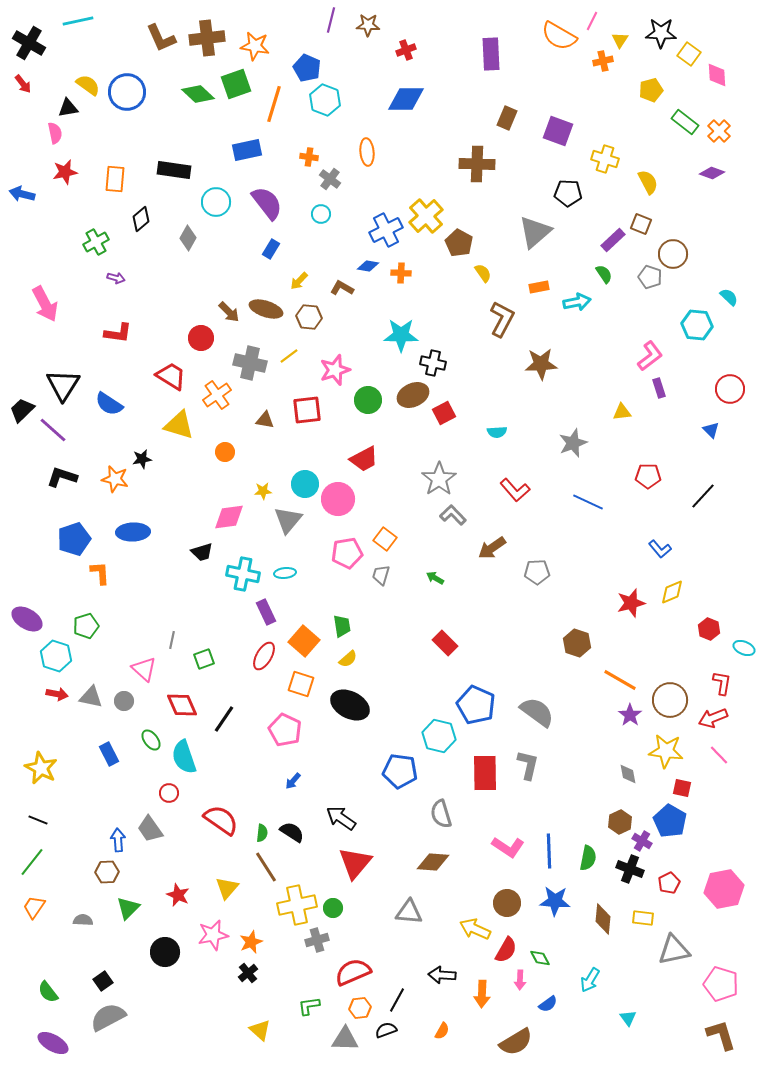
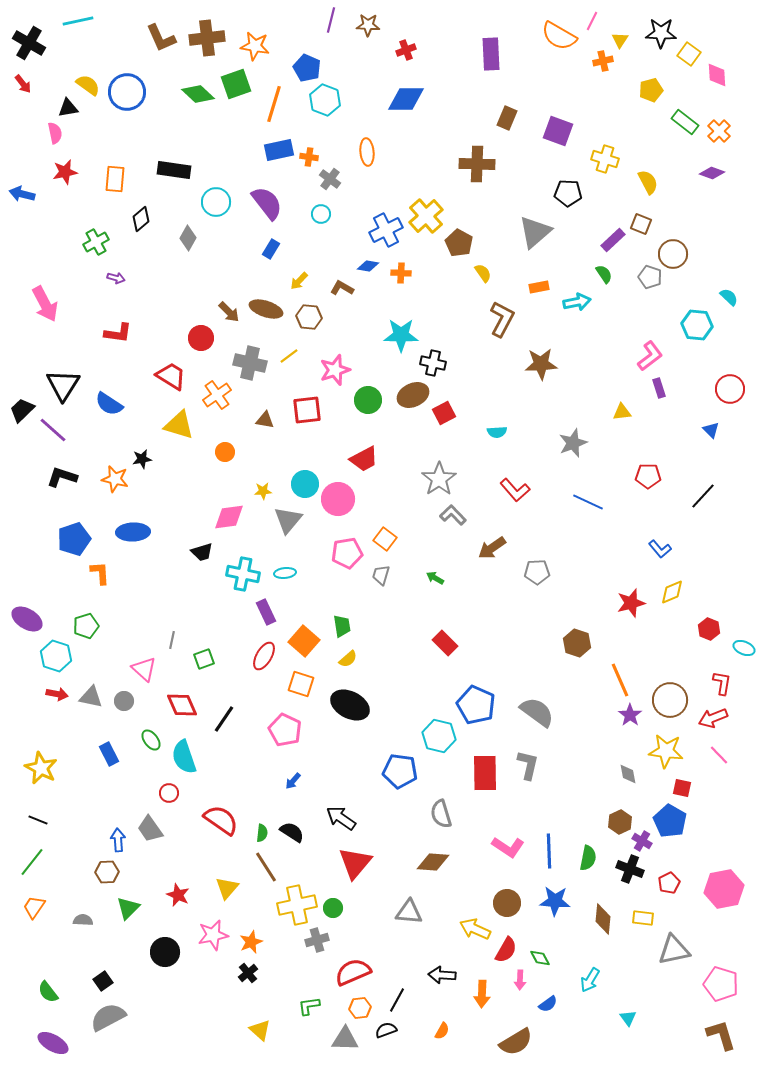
blue rectangle at (247, 150): moved 32 px right
orange line at (620, 680): rotated 36 degrees clockwise
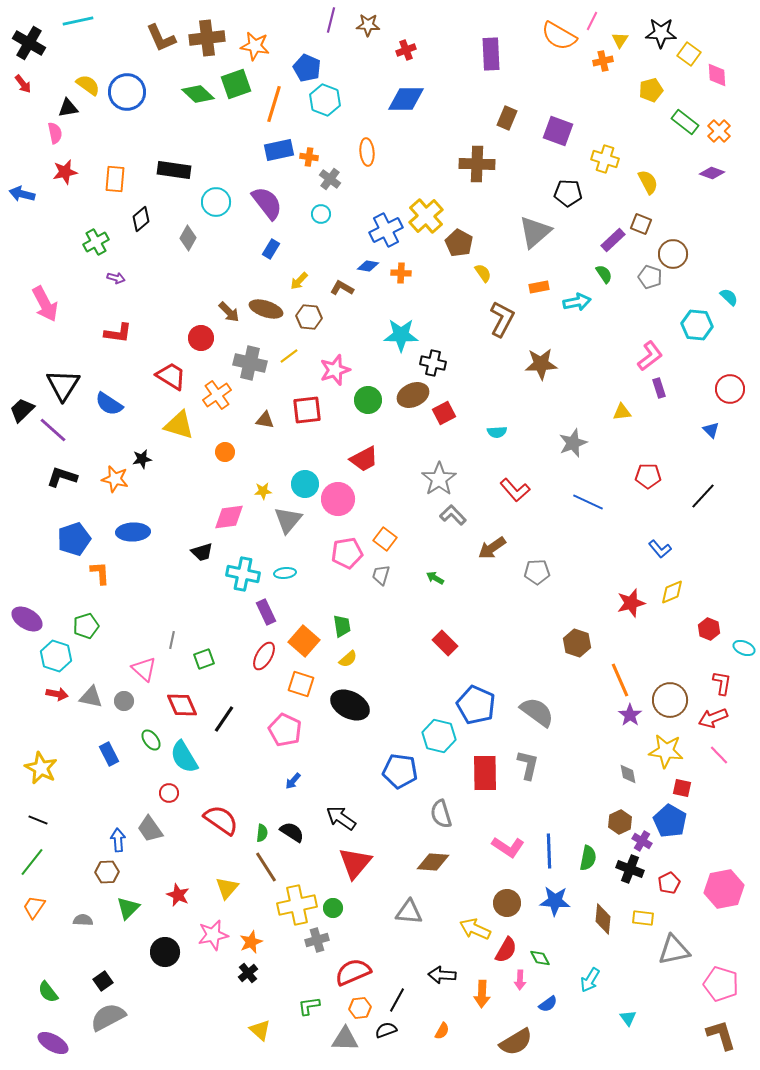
cyan semicircle at (184, 757): rotated 12 degrees counterclockwise
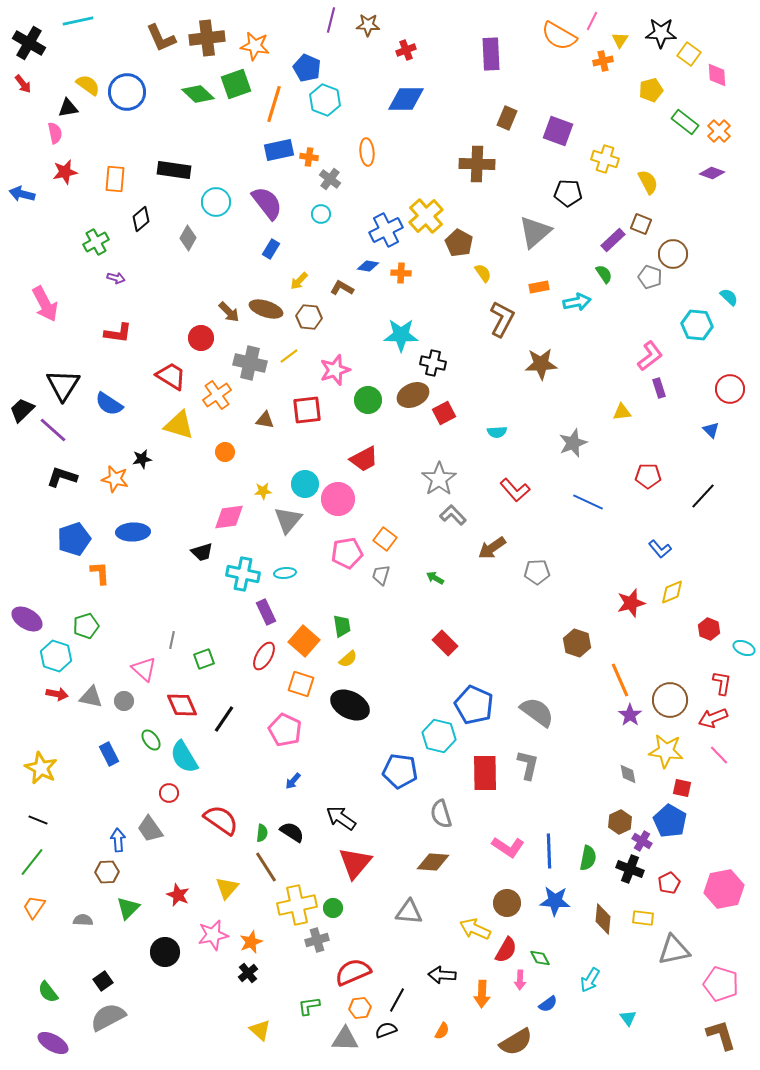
blue pentagon at (476, 705): moved 2 px left
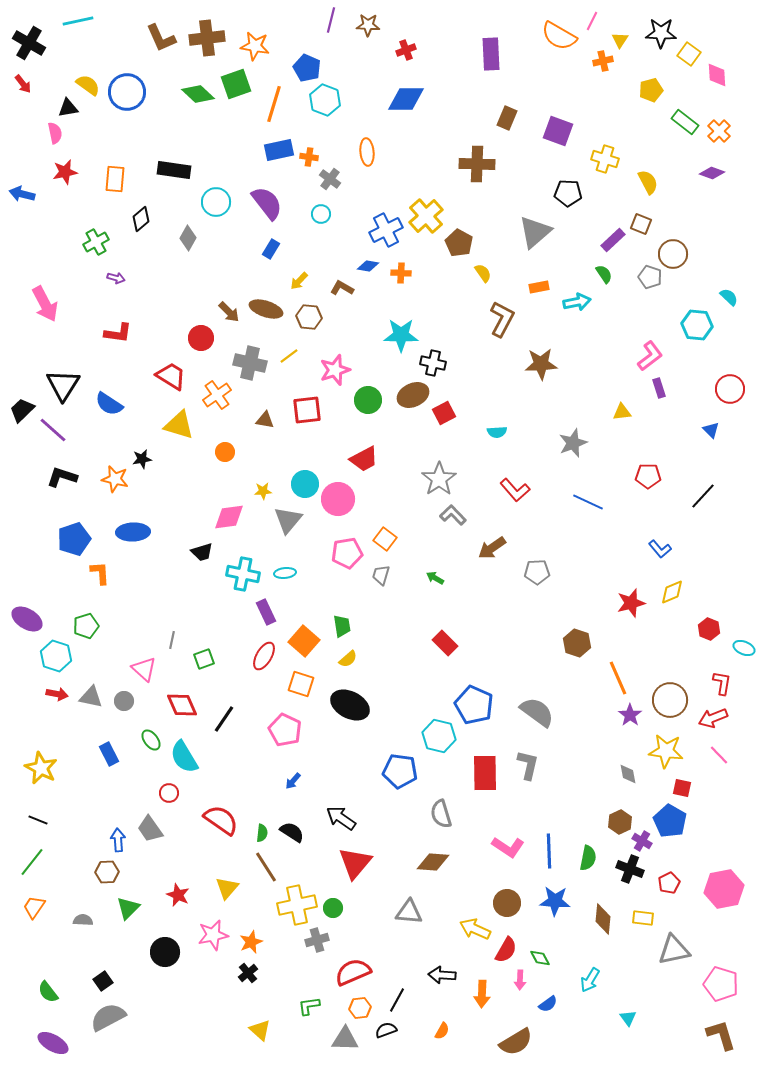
orange line at (620, 680): moved 2 px left, 2 px up
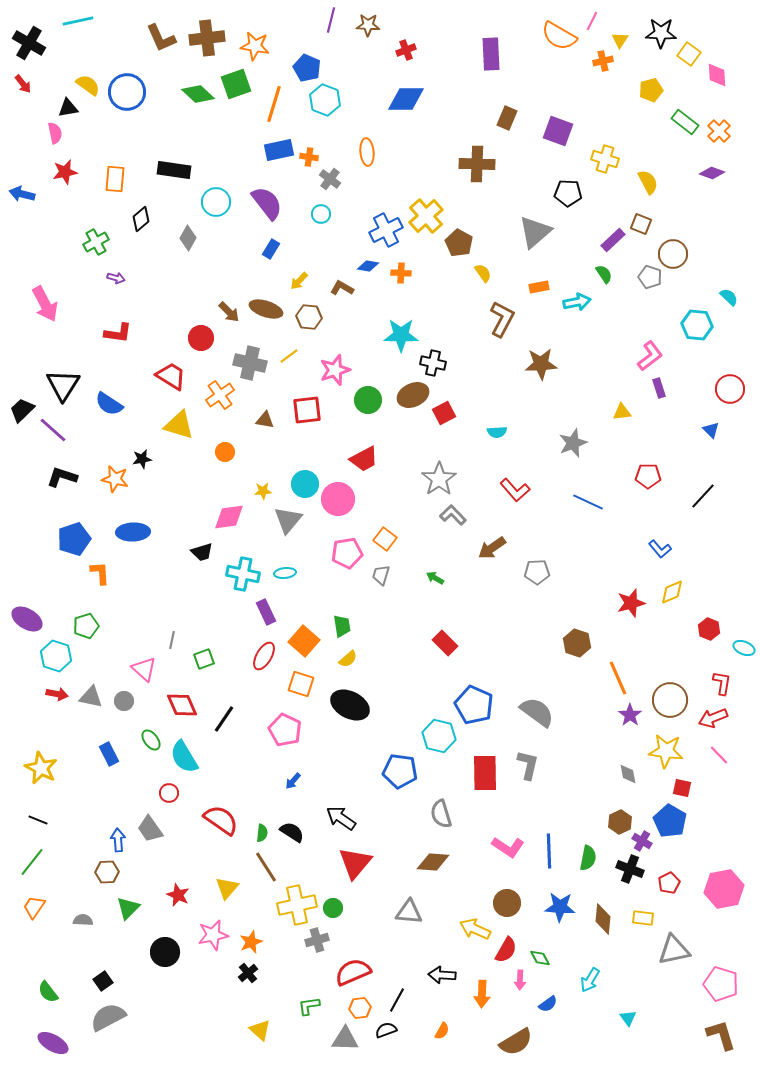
orange cross at (217, 395): moved 3 px right
blue star at (555, 901): moved 5 px right, 6 px down
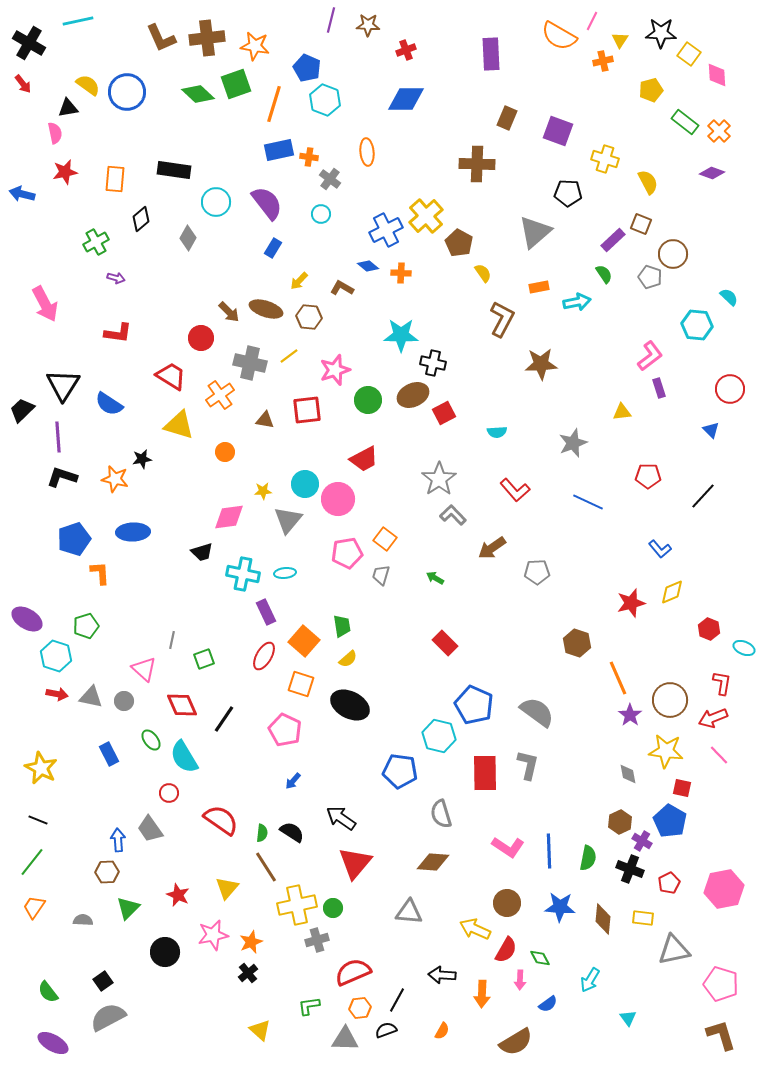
blue rectangle at (271, 249): moved 2 px right, 1 px up
blue diamond at (368, 266): rotated 30 degrees clockwise
purple line at (53, 430): moved 5 px right, 7 px down; rotated 44 degrees clockwise
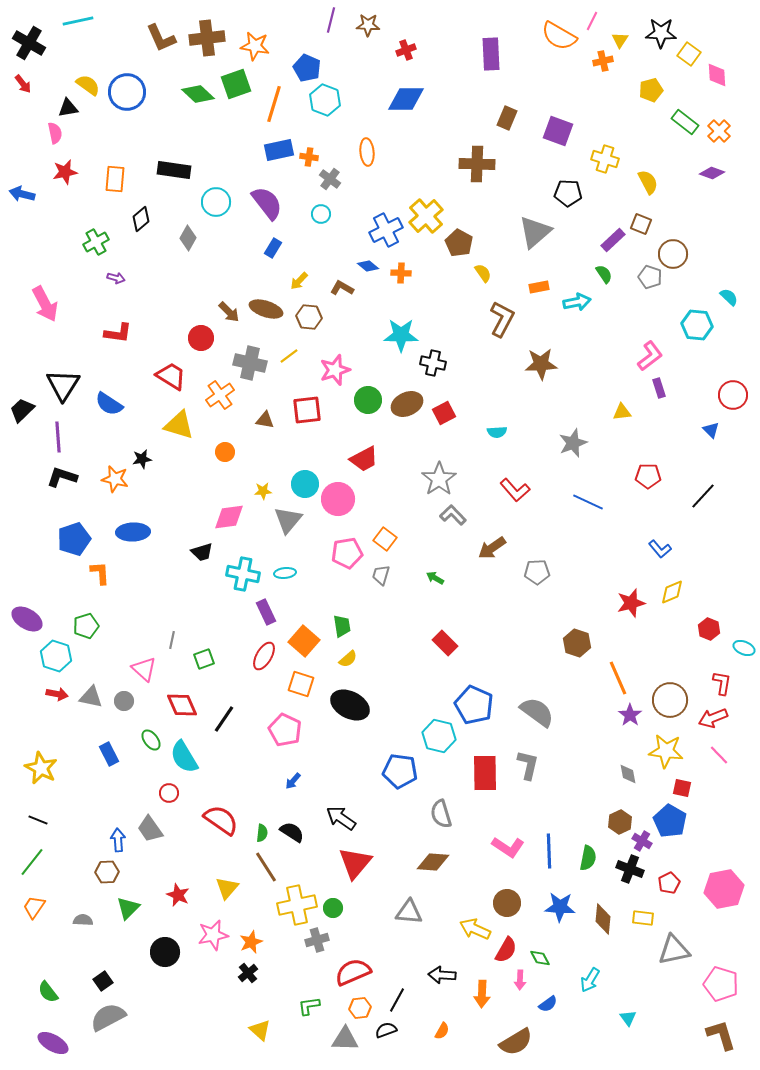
red circle at (730, 389): moved 3 px right, 6 px down
brown ellipse at (413, 395): moved 6 px left, 9 px down
